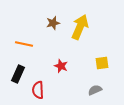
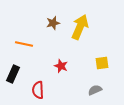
black rectangle: moved 5 px left
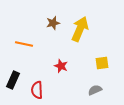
yellow arrow: moved 2 px down
black rectangle: moved 6 px down
red semicircle: moved 1 px left
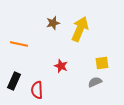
orange line: moved 5 px left
black rectangle: moved 1 px right, 1 px down
gray semicircle: moved 8 px up
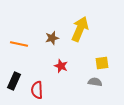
brown star: moved 1 px left, 15 px down
gray semicircle: rotated 32 degrees clockwise
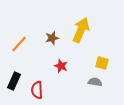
yellow arrow: moved 1 px right, 1 px down
orange line: rotated 60 degrees counterclockwise
yellow square: rotated 24 degrees clockwise
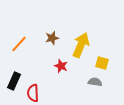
yellow arrow: moved 15 px down
red semicircle: moved 4 px left, 3 px down
